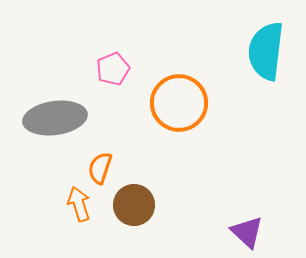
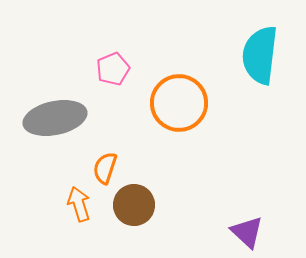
cyan semicircle: moved 6 px left, 4 px down
gray ellipse: rotated 4 degrees counterclockwise
orange semicircle: moved 5 px right
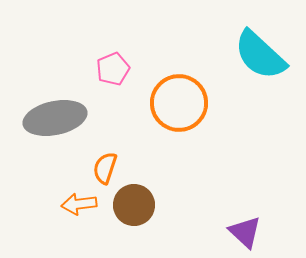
cyan semicircle: rotated 54 degrees counterclockwise
orange arrow: rotated 80 degrees counterclockwise
purple triangle: moved 2 px left
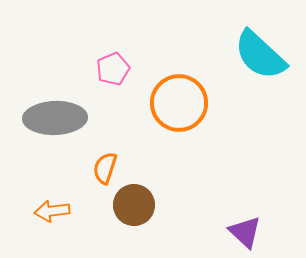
gray ellipse: rotated 10 degrees clockwise
orange arrow: moved 27 px left, 7 px down
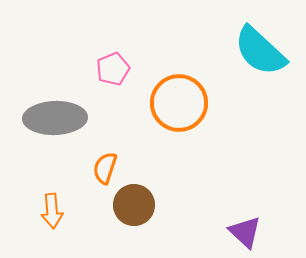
cyan semicircle: moved 4 px up
orange arrow: rotated 88 degrees counterclockwise
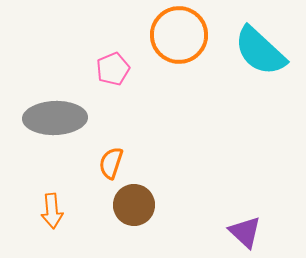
orange circle: moved 68 px up
orange semicircle: moved 6 px right, 5 px up
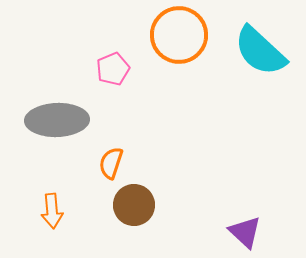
gray ellipse: moved 2 px right, 2 px down
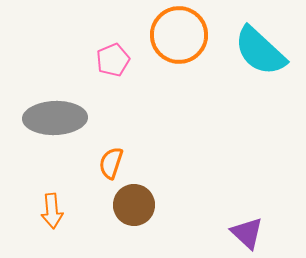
pink pentagon: moved 9 px up
gray ellipse: moved 2 px left, 2 px up
purple triangle: moved 2 px right, 1 px down
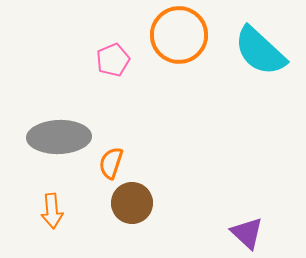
gray ellipse: moved 4 px right, 19 px down
brown circle: moved 2 px left, 2 px up
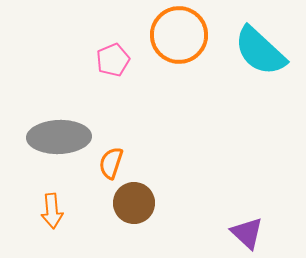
brown circle: moved 2 px right
